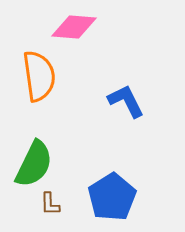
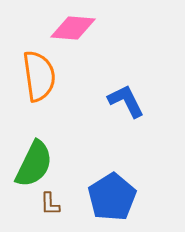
pink diamond: moved 1 px left, 1 px down
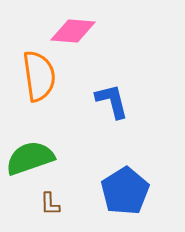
pink diamond: moved 3 px down
blue L-shape: moved 14 px left; rotated 12 degrees clockwise
green semicircle: moved 4 px left, 6 px up; rotated 135 degrees counterclockwise
blue pentagon: moved 13 px right, 6 px up
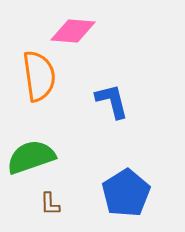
green semicircle: moved 1 px right, 1 px up
blue pentagon: moved 1 px right, 2 px down
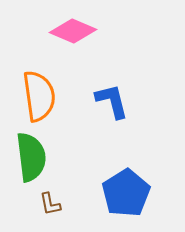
pink diamond: rotated 18 degrees clockwise
orange semicircle: moved 20 px down
green semicircle: rotated 102 degrees clockwise
brown L-shape: rotated 10 degrees counterclockwise
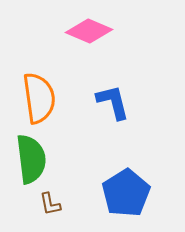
pink diamond: moved 16 px right
orange semicircle: moved 2 px down
blue L-shape: moved 1 px right, 1 px down
green semicircle: moved 2 px down
